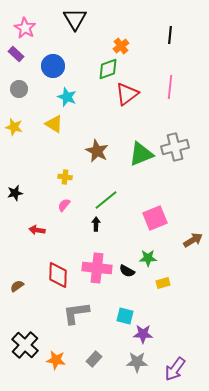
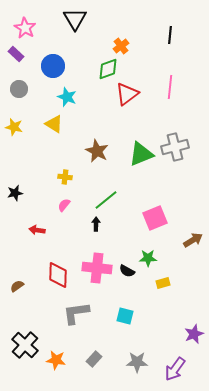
purple star: moved 51 px right; rotated 24 degrees counterclockwise
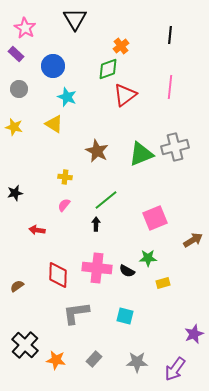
red triangle: moved 2 px left, 1 px down
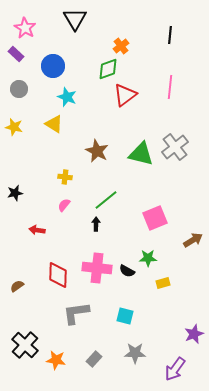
gray cross: rotated 24 degrees counterclockwise
green triangle: rotated 36 degrees clockwise
gray star: moved 2 px left, 9 px up
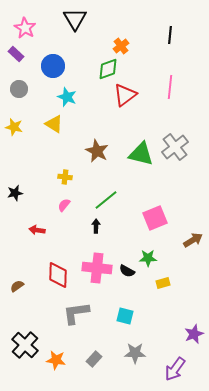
black arrow: moved 2 px down
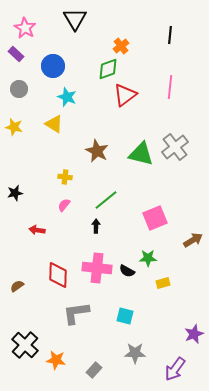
gray rectangle: moved 11 px down
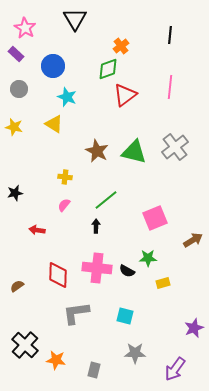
green triangle: moved 7 px left, 2 px up
purple star: moved 6 px up
gray rectangle: rotated 28 degrees counterclockwise
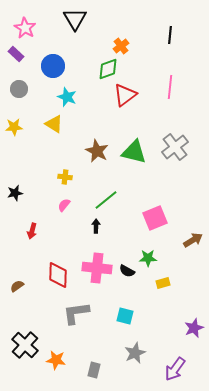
yellow star: rotated 18 degrees counterclockwise
red arrow: moved 5 px left, 1 px down; rotated 84 degrees counterclockwise
gray star: rotated 25 degrees counterclockwise
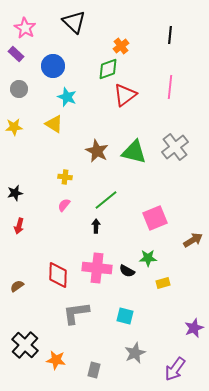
black triangle: moved 1 px left, 3 px down; rotated 15 degrees counterclockwise
red arrow: moved 13 px left, 5 px up
